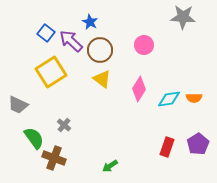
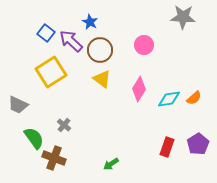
orange semicircle: rotated 42 degrees counterclockwise
green arrow: moved 1 px right, 2 px up
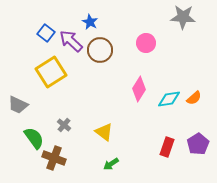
pink circle: moved 2 px right, 2 px up
yellow triangle: moved 2 px right, 53 px down
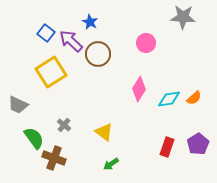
brown circle: moved 2 px left, 4 px down
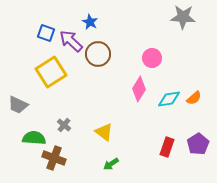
blue square: rotated 18 degrees counterclockwise
pink circle: moved 6 px right, 15 px down
green semicircle: rotated 50 degrees counterclockwise
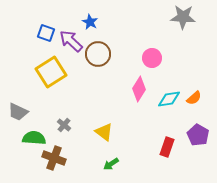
gray trapezoid: moved 7 px down
purple pentagon: moved 9 px up; rotated 10 degrees counterclockwise
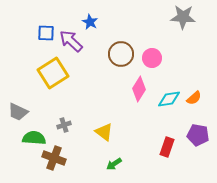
blue square: rotated 18 degrees counterclockwise
brown circle: moved 23 px right
yellow square: moved 2 px right, 1 px down
gray cross: rotated 32 degrees clockwise
purple pentagon: rotated 20 degrees counterclockwise
green arrow: moved 3 px right
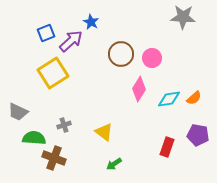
blue star: moved 1 px right
blue square: rotated 24 degrees counterclockwise
purple arrow: rotated 95 degrees clockwise
